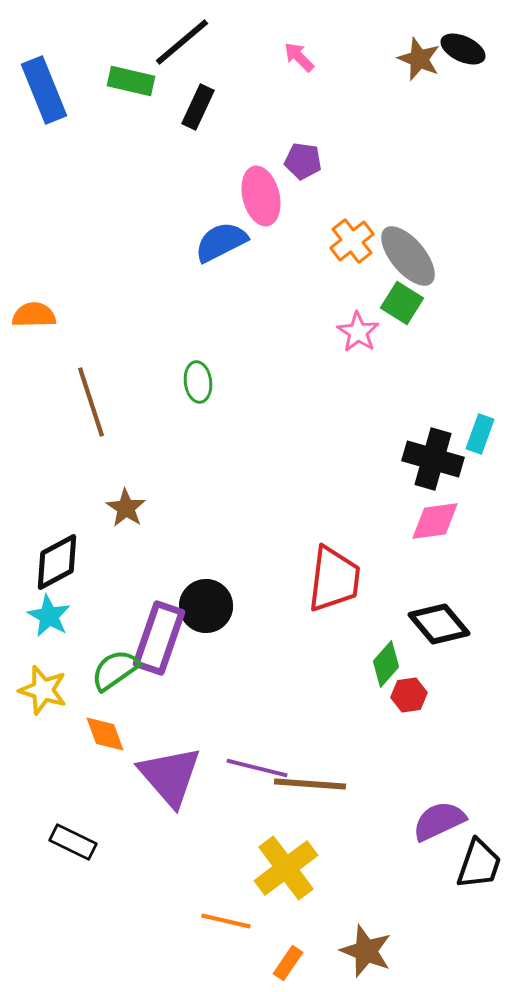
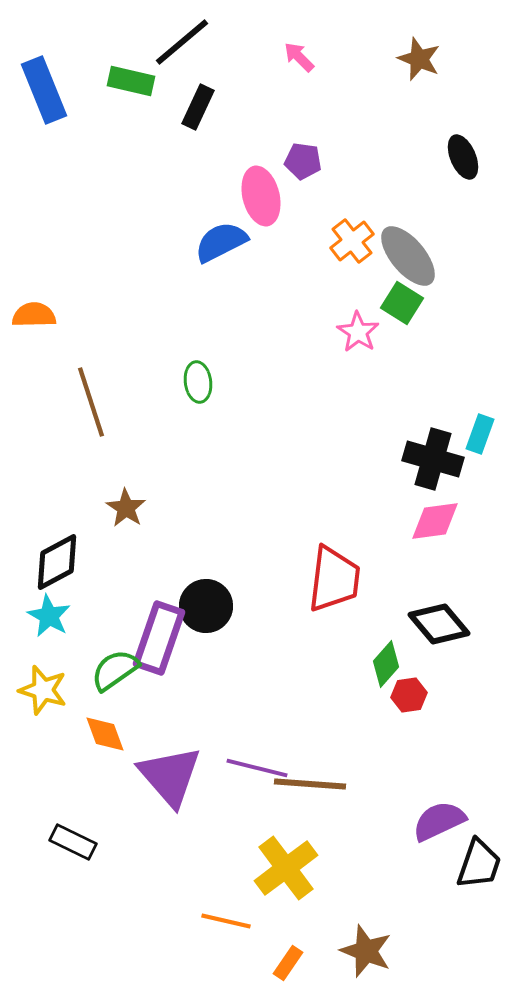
black ellipse at (463, 49): moved 108 px down; rotated 42 degrees clockwise
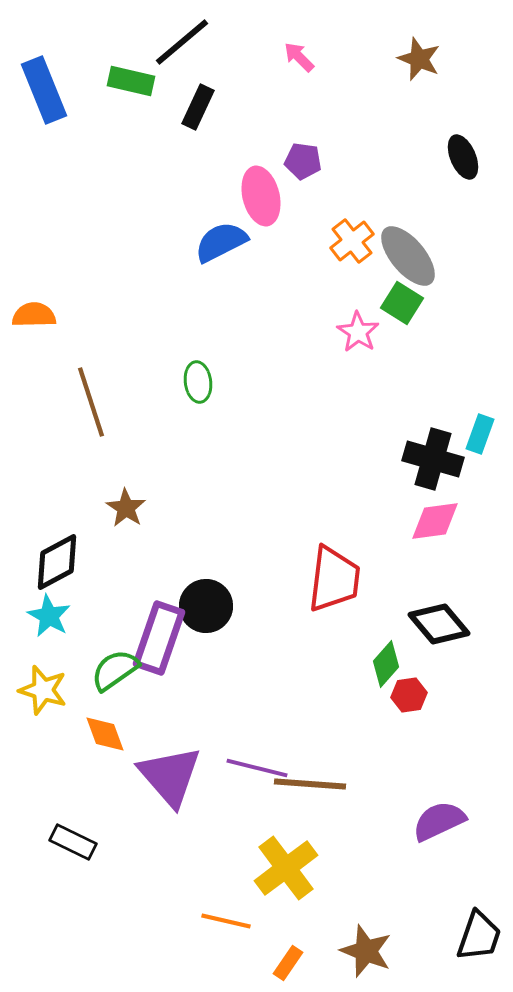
black trapezoid at (479, 864): moved 72 px down
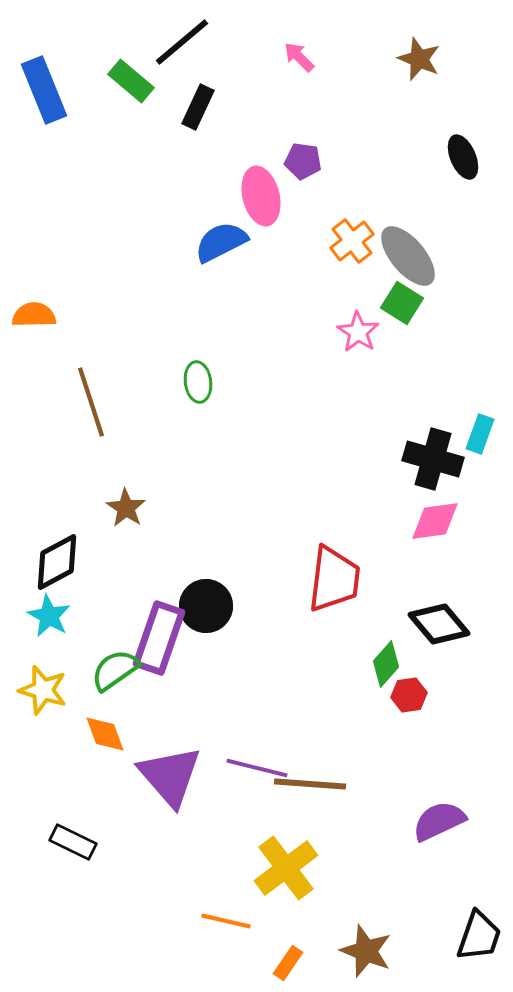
green rectangle at (131, 81): rotated 27 degrees clockwise
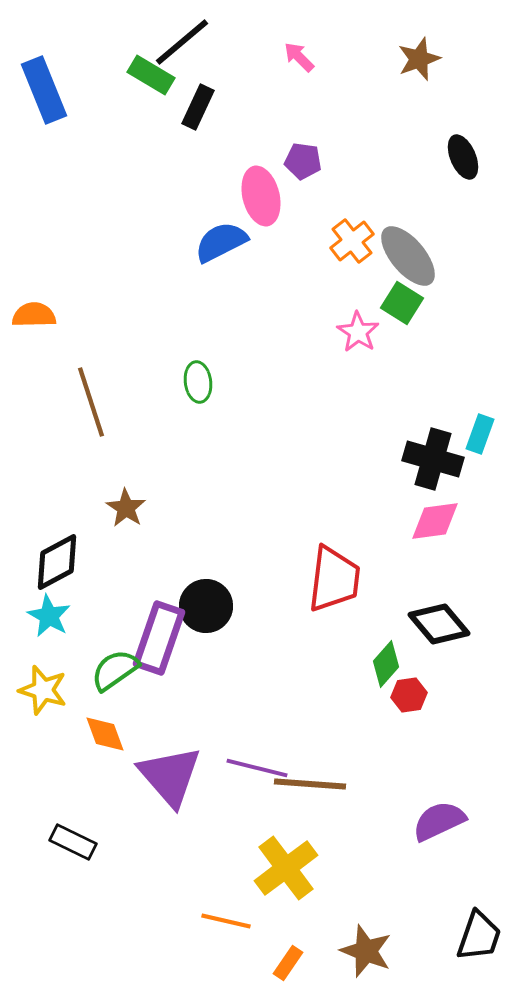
brown star at (419, 59): rotated 30 degrees clockwise
green rectangle at (131, 81): moved 20 px right, 6 px up; rotated 9 degrees counterclockwise
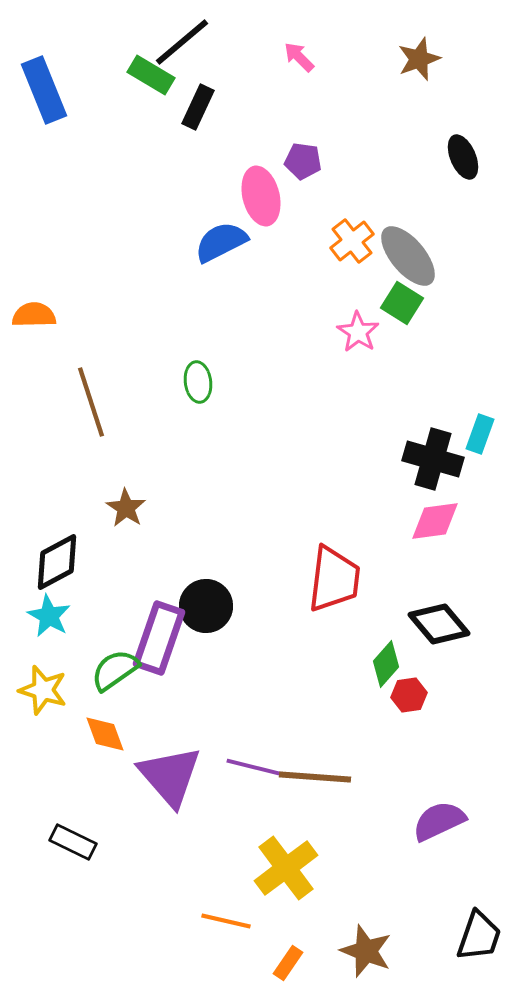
brown line at (310, 784): moved 5 px right, 7 px up
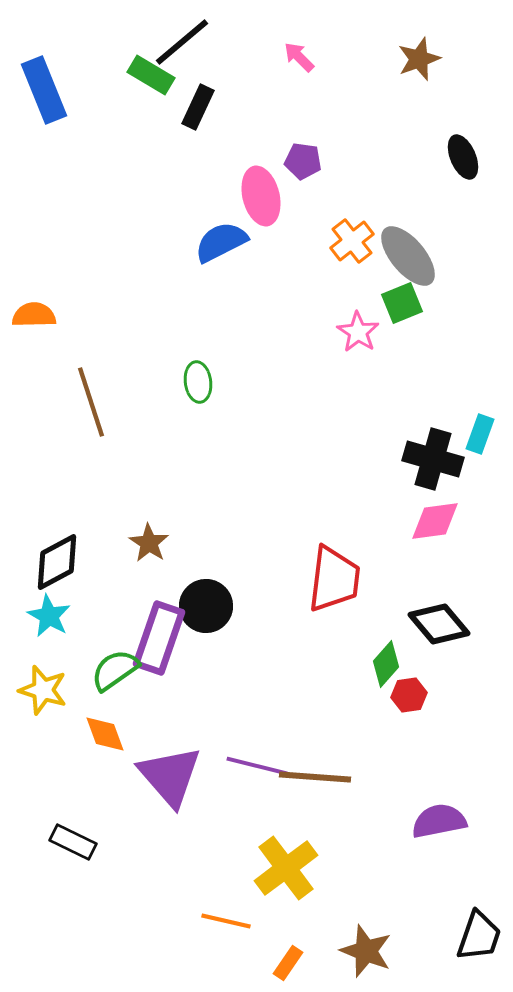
green square at (402, 303): rotated 36 degrees clockwise
brown star at (126, 508): moved 23 px right, 35 px down
purple line at (257, 768): moved 2 px up
purple semicircle at (439, 821): rotated 14 degrees clockwise
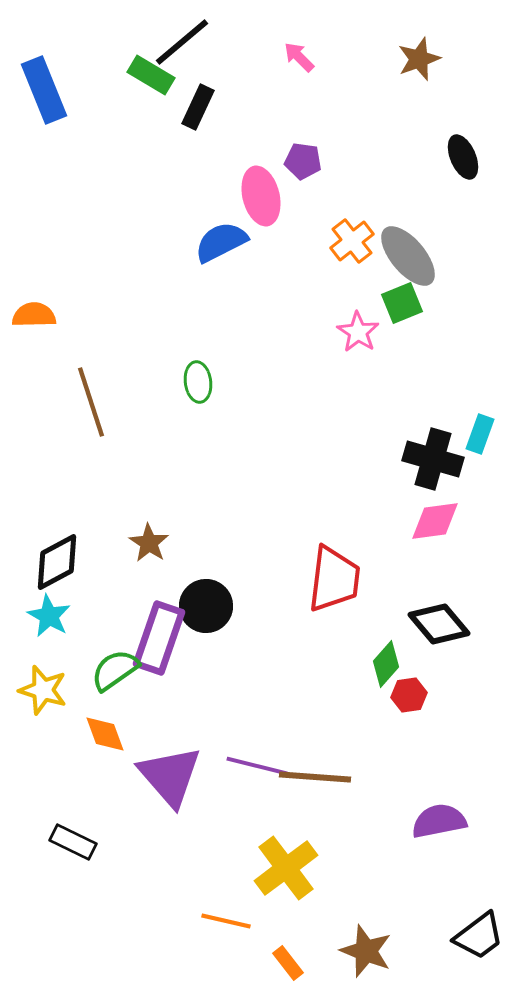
black trapezoid at (479, 936): rotated 34 degrees clockwise
orange rectangle at (288, 963): rotated 72 degrees counterclockwise
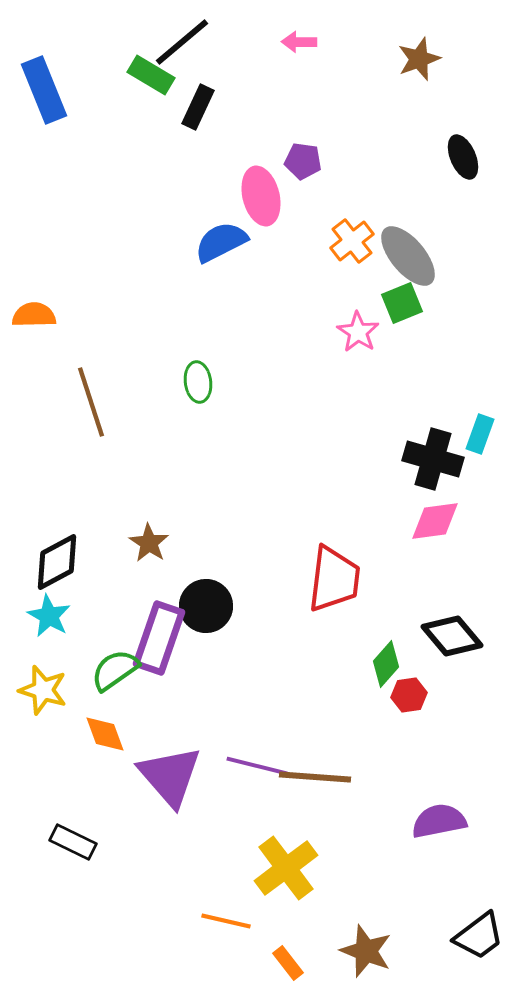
pink arrow at (299, 57): moved 15 px up; rotated 44 degrees counterclockwise
black diamond at (439, 624): moved 13 px right, 12 px down
